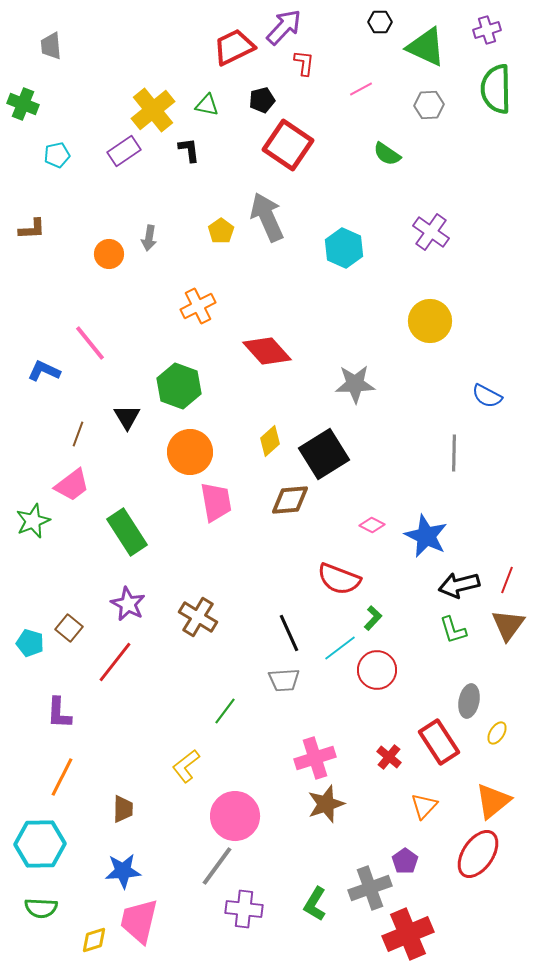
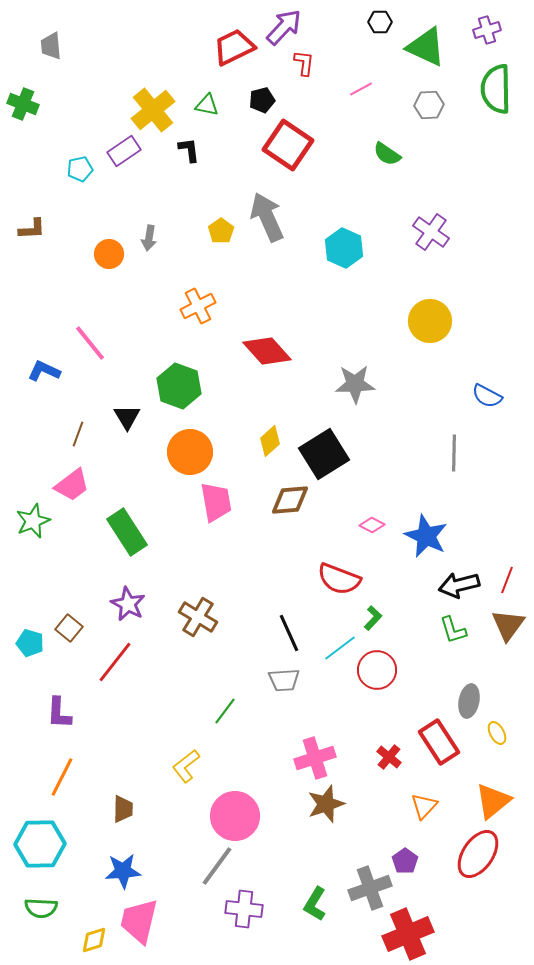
cyan pentagon at (57, 155): moved 23 px right, 14 px down
yellow ellipse at (497, 733): rotated 60 degrees counterclockwise
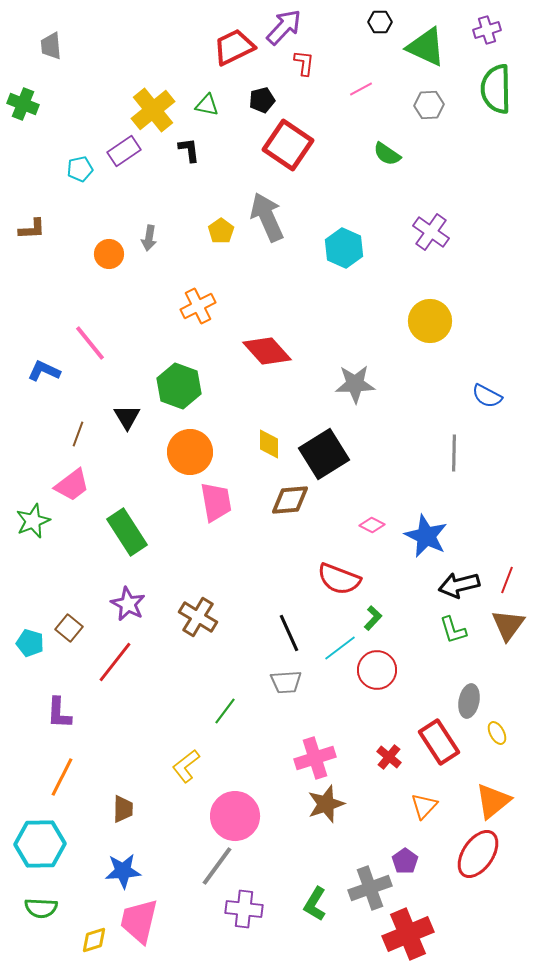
yellow diamond at (270, 441): moved 1 px left, 3 px down; rotated 48 degrees counterclockwise
gray trapezoid at (284, 680): moved 2 px right, 2 px down
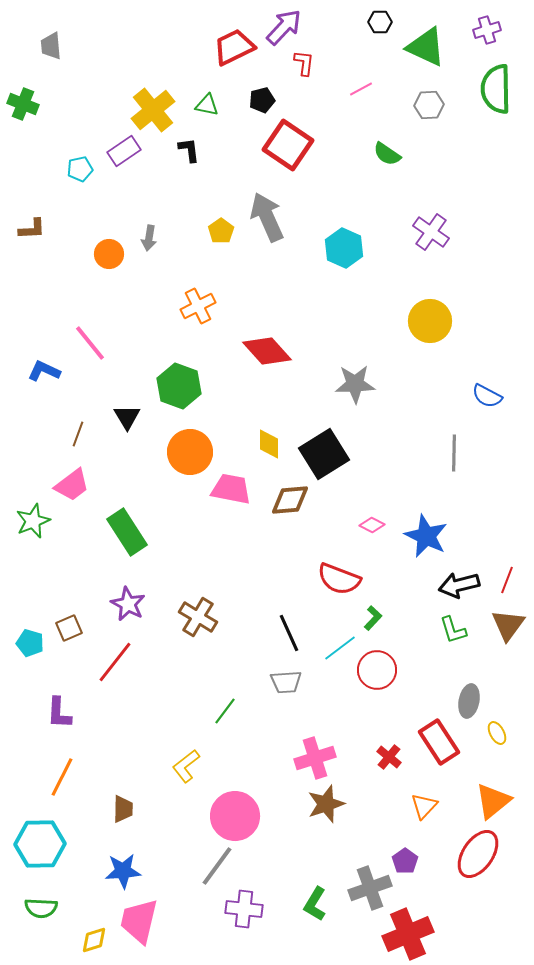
pink trapezoid at (216, 502): moved 15 px right, 13 px up; rotated 69 degrees counterclockwise
brown square at (69, 628): rotated 28 degrees clockwise
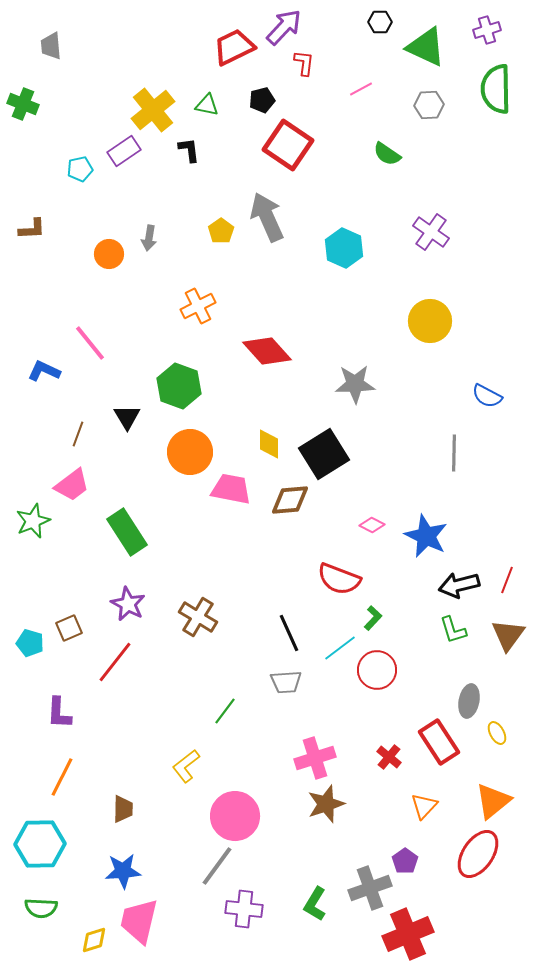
brown triangle at (508, 625): moved 10 px down
